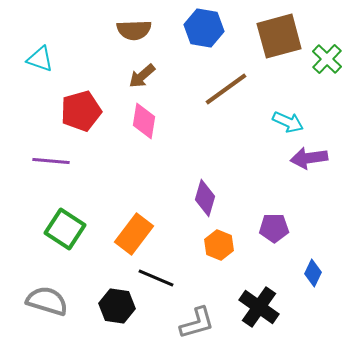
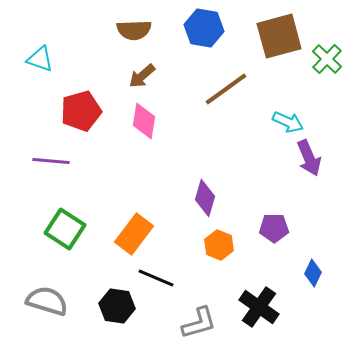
purple arrow: rotated 105 degrees counterclockwise
gray L-shape: moved 2 px right
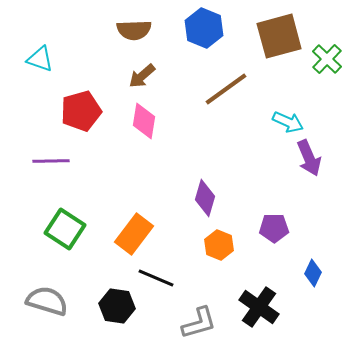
blue hexagon: rotated 12 degrees clockwise
purple line: rotated 6 degrees counterclockwise
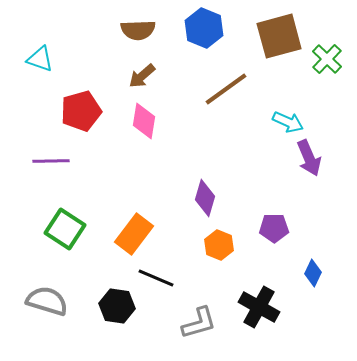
brown semicircle: moved 4 px right
black cross: rotated 6 degrees counterclockwise
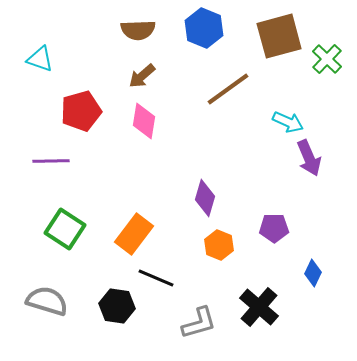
brown line: moved 2 px right
black cross: rotated 12 degrees clockwise
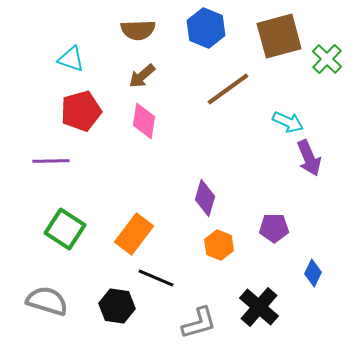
blue hexagon: moved 2 px right
cyan triangle: moved 31 px right
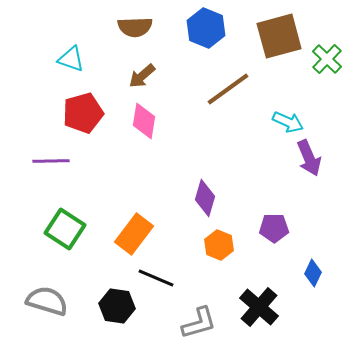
brown semicircle: moved 3 px left, 3 px up
red pentagon: moved 2 px right, 2 px down
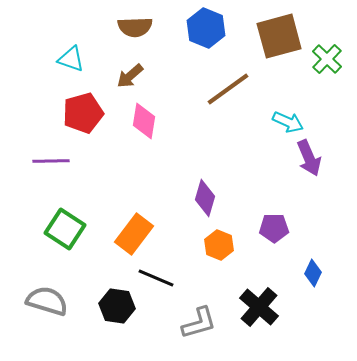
brown arrow: moved 12 px left
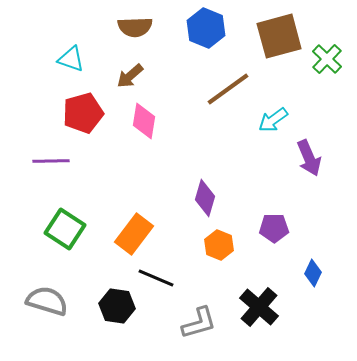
cyan arrow: moved 15 px left, 2 px up; rotated 120 degrees clockwise
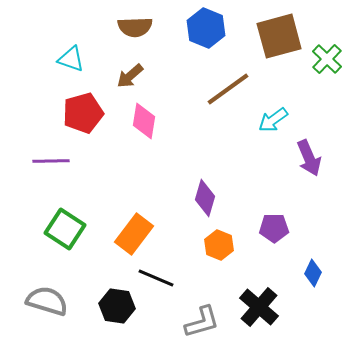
gray L-shape: moved 3 px right, 1 px up
